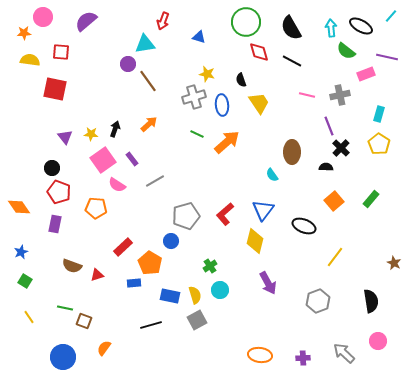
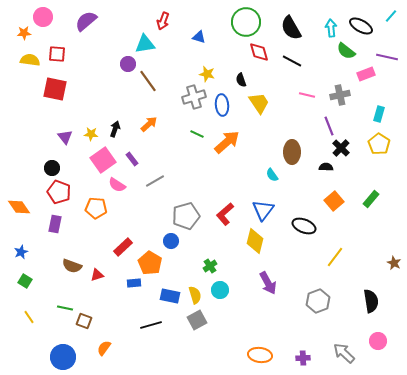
red square at (61, 52): moved 4 px left, 2 px down
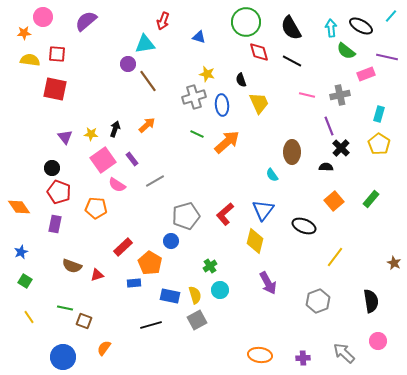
yellow trapezoid at (259, 103): rotated 10 degrees clockwise
orange arrow at (149, 124): moved 2 px left, 1 px down
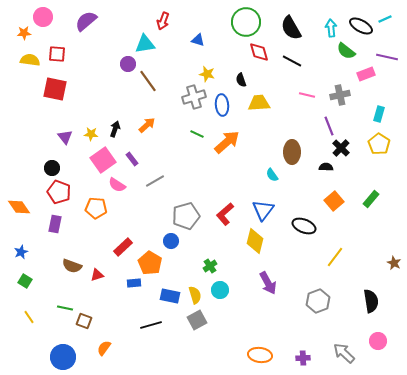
cyan line at (391, 16): moved 6 px left, 3 px down; rotated 24 degrees clockwise
blue triangle at (199, 37): moved 1 px left, 3 px down
yellow trapezoid at (259, 103): rotated 70 degrees counterclockwise
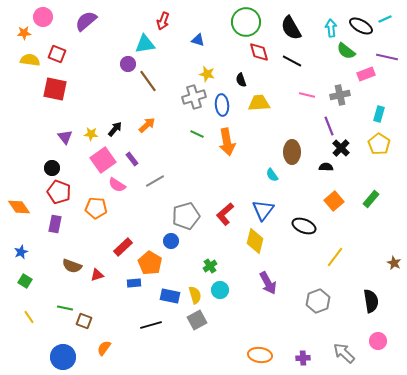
red square at (57, 54): rotated 18 degrees clockwise
black arrow at (115, 129): rotated 21 degrees clockwise
orange arrow at (227, 142): rotated 120 degrees clockwise
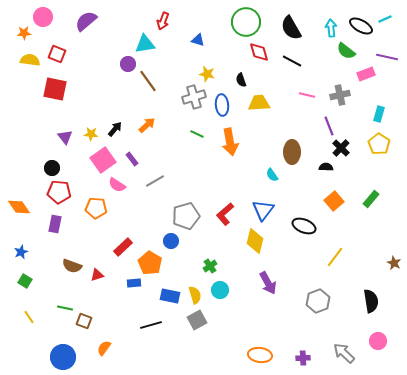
orange arrow at (227, 142): moved 3 px right
red pentagon at (59, 192): rotated 15 degrees counterclockwise
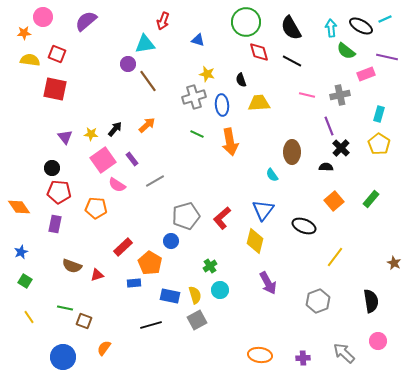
red L-shape at (225, 214): moved 3 px left, 4 px down
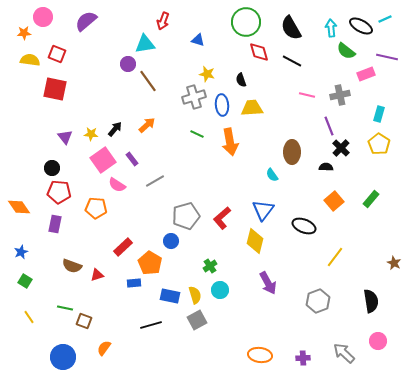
yellow trapezoid at (259, 103): moved 7 px left, 5 px down
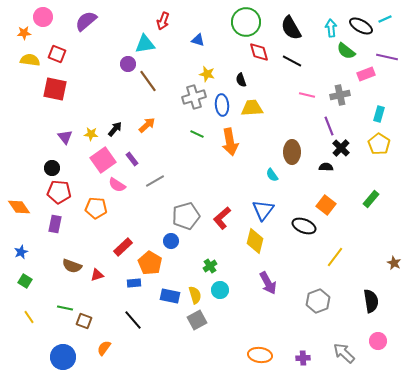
orange square at (334, 201): moved 8 px left, 4 px down; rotated 12 degrees counterclockwise
black line at (151, 325): moved 18 px left, 5 px up; rotated 65 degrees clockwise
